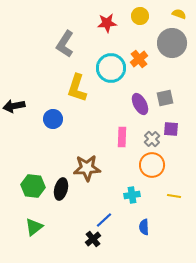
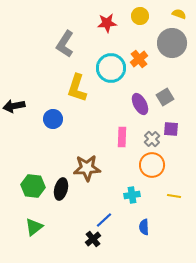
gray square: moved 1 px up; rotated 18 degrees counterclockwise
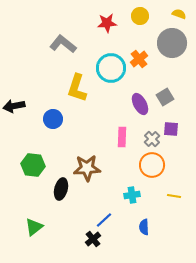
gray L-shape: moved 2 px left; rotated 96 degrees clockwise
green hexagon: moved 21 px up
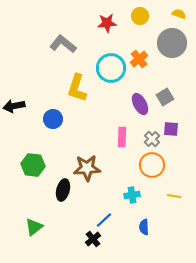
black ellipse: moved 2 px right, 1 px down
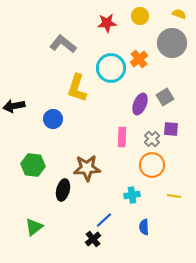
purple ellipse: rotated 50 degrees clockwise
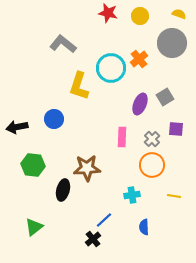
red star: moved 1 px right, 10 px up; rotated 18 degrees clockwise
yellow L-shape: moved 2 px right, 2 px up
black arrow: moved 3 px right, 21 px down
blue circle: moved 1 px right
purple square: moved 5 px right
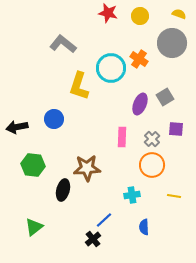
orange cross: rotated 18 degrees counterclockwise
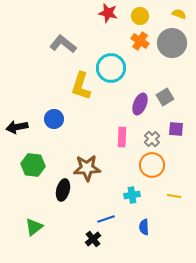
orange cross: moved 1 px right, 18 px up
yellow L-shape: moved 2 px right
blue line: moved 2 px right, 1 px up; rotated 24 degrees clockwise
